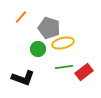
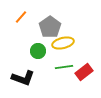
gray pentagon: moved 1 px right, 1 px up; rotated 20 degrees clockwise
green circle: moved 2 px down
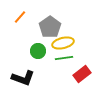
orange line: moved 1 px left
green line: moved 9 px up
red rectangle: moved 2 px left, 2 px down
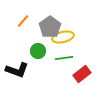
orange line: moved 3 px right, 4 px down
yellow ellipse: moved 6 px up
black L-shape: moved 6 px left, 8 px up
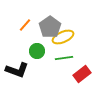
orange line: moved 2 px right, 4 px down
yellow ellipse: rotated 10 degrees counterclockwise
green circle: moved 1 px left
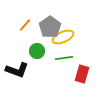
red rectangle: rotated 36 degrees counterclockwise
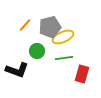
gray pentagon: rotated 20 degrees clockwise
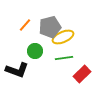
green circle: moved 2 px left
red rectangle: rotated 30 degrees clockwise
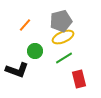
gray pentagon: moved 11 px right, 6 px up
green line: rotated 24 degrees counterclockwise
red rectangle: moved 3 px left, 5 px down; rotated 60 degrees counterclockwise
